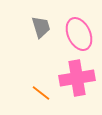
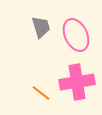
pink ellipse: moved 3 px left, 1 px down
pink cross: moved 4 px down
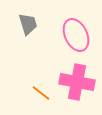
gray trapezoid: moved 13 px left, 3 px up
pink cross: rotated 20 degrees clockwise
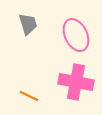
pink cross: moved 1 px left
orange line: moved 12 px left, 3 px down; rotated 12 degrees counterclockwise
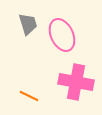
pink ellipse: moved 14 px left
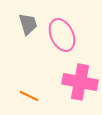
pink cross: moved 4 px right
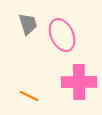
pink cross: moved 1 px left; rotated 12 degrees counterclockwise
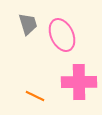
orange line: moved 6 px right
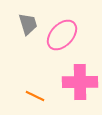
pink ellipse: rotated 68 degrees clockwise
pink cross: moved 1 px right
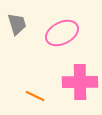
gray trapezoid: moved 11 px left
pink ellipse: moved 2 px up; rotated 20 degrees clockwise
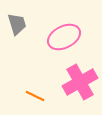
pink ellipse: moved 2 px right, 4 px down
pink cross: rotated 28 degrees counterclockwise
